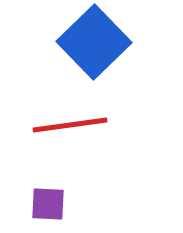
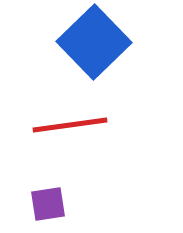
purple square: rotated 12 degrees counterclockwise
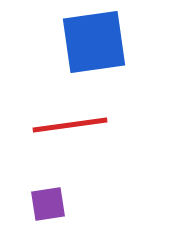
blue square: rotated 36 degrees clockwise
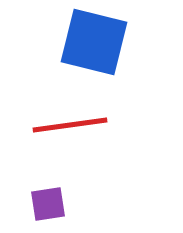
blue square: rotated 22 degrees clockwise
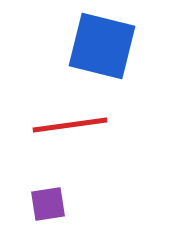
blue square: moved 8 px right, 4 px down
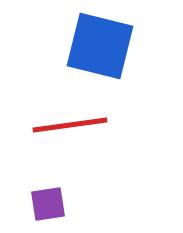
blue square: moved 2 px left
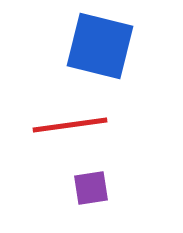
purple square: moved 43 px right, 16 px up
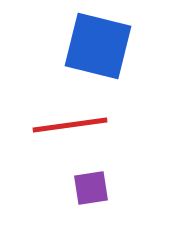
blue square: moved 2 px left
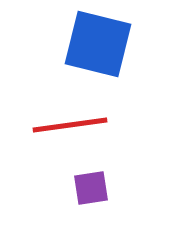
blue square: moved 2 px up
